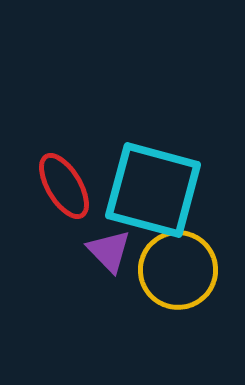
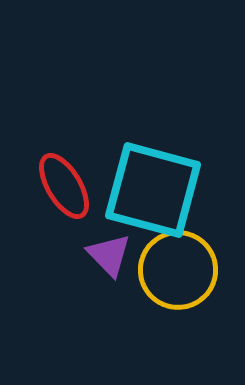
purple triangle: moved 4 px down
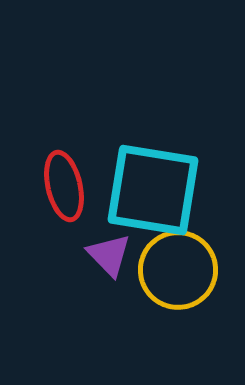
red ellipse: rotated 18 degrees clockwise
cyan square: rotated 6 degrees counterclockwise
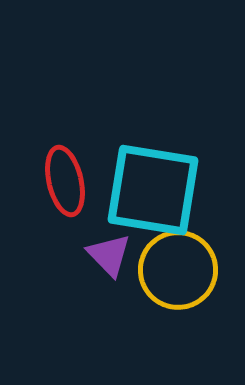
red ellipse: moved 1 px right, 5 px up
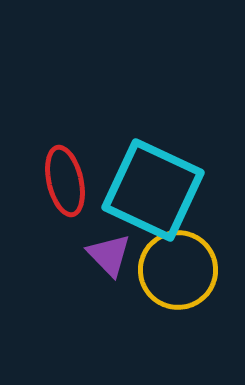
cyan square: rotated 16 degrees clockwise
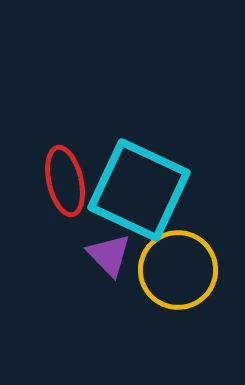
cyan square: moved 14 px left
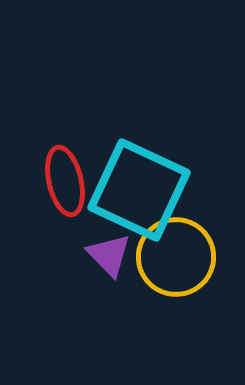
yellow circle: moved 2 px left, 13 px up
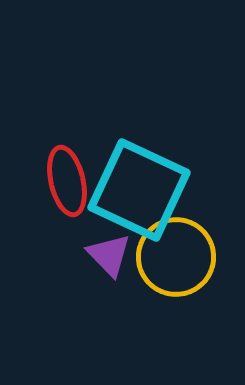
red ellipse: moved 2 px right
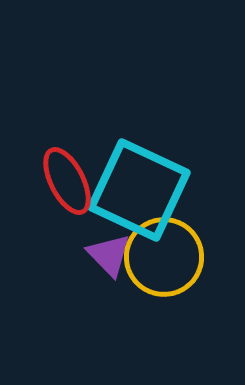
red ellipse: rotated 14 degrees counterclockwise
yellow circle: moved 12 px left
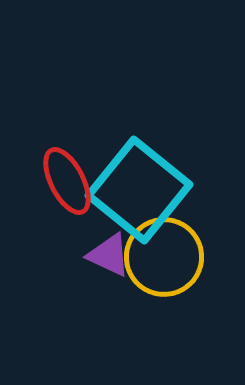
cyan square: rotated 14 degrees clockwise
purple triangle: rotated 21 degrees counterclockwise
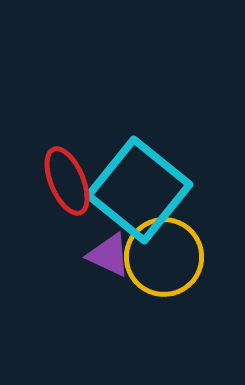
red ellipse: rotated 4 degrees clockwise
